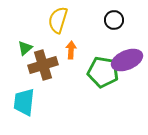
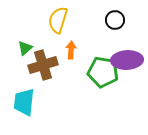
black circle: moved 1 px right
purple ellipse: rotated 20 degrees clockwise
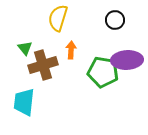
yellow semicircle: moved 2 px up
green triangle: rotated 28 degrees counterclockwise
